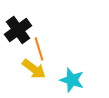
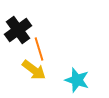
yellow arrow: moved 1 px down
cyan star: moved 5 px right
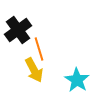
yellow arrow: rotated 25 degrees clockwise
cyan star: rotated 15 degrees clockwise
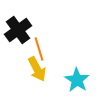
yellow arrow: moved 3 px right, 1 px up
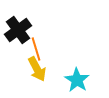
orange line: moved 3 px left
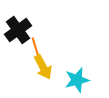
yellow arrow: moved 6 px right, 2 px up
cyan star: rotated 25 degrees clockwise
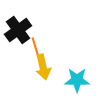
yellow arrow: rotated 15 degrees clockwise
cyan star: rotated 15 degrees clockwise
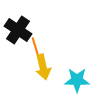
black cross: rotated 20 degrees counterclockwise
